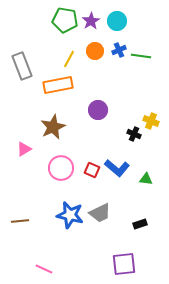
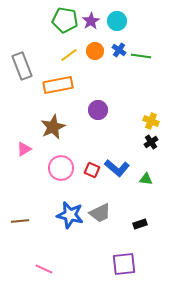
blue cross: rotated 32 degrees counterclockwise
yellow line: moved 4 px up; rotated 24 degrees clockwise
black cross: moved 17 px right, 8 px down; rotated 32 degrees clockwise
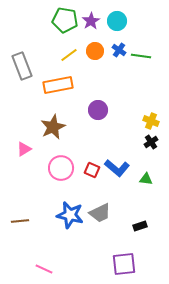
black rectangle: moved 2 px down
